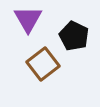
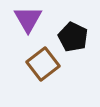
black pentagon: moved 1 px left, 1 px down
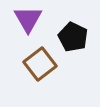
brown square: moved 3 px left
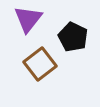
purple triangle: rotated 8 degrees clockwise
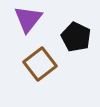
black pentagon: moved 3 px right
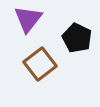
black pentagon: moved 1 px right, 1 px down
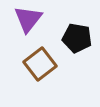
black pentagon: rotated 16 degrees counterclockwise
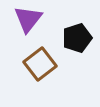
black pentagon: rotated 28 degrees counterclockwise
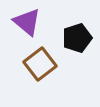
purple triangle: moved 1 px left, 3 px down; rotated 28 degrees counterclockwise
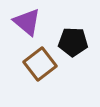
black pentagon: moved 4 px left, 4 px down; rotated 20 degrees clockwise
